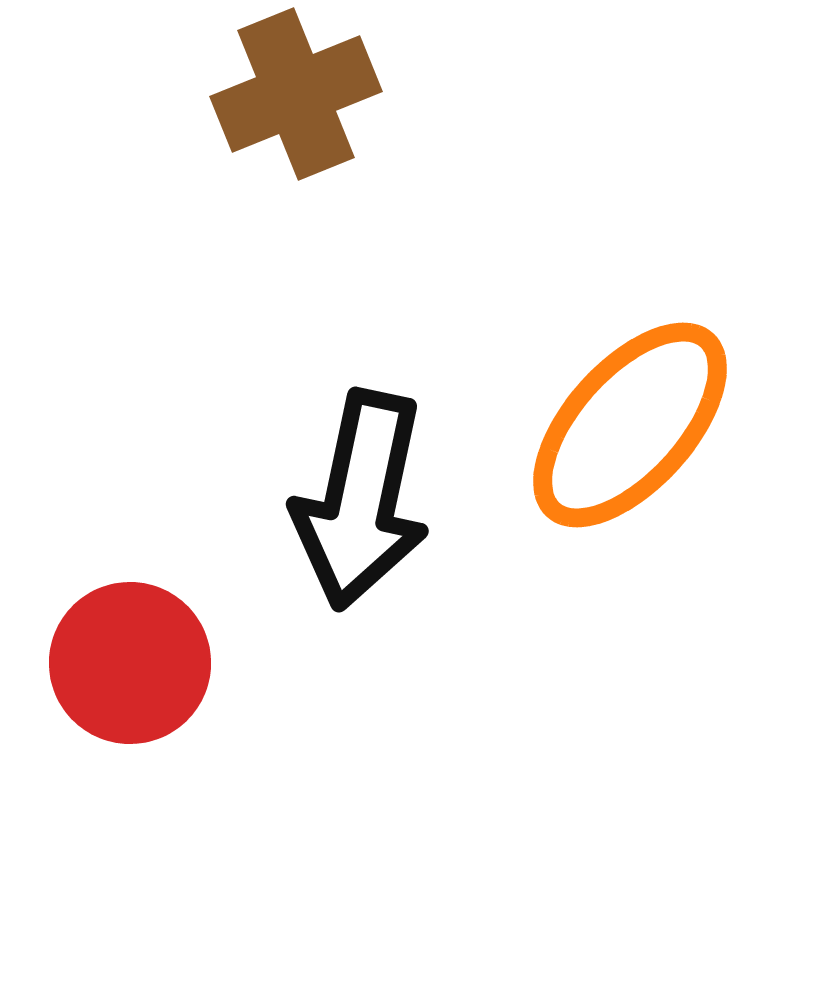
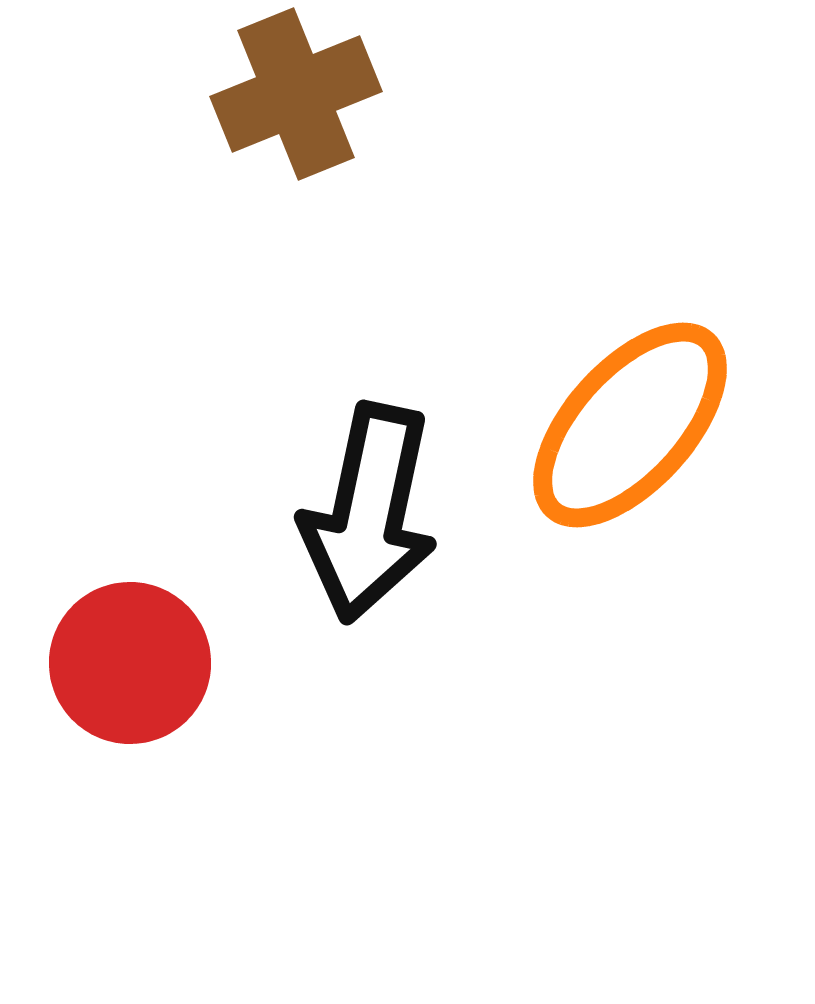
black arrow: moved 8 px right, 13 px down
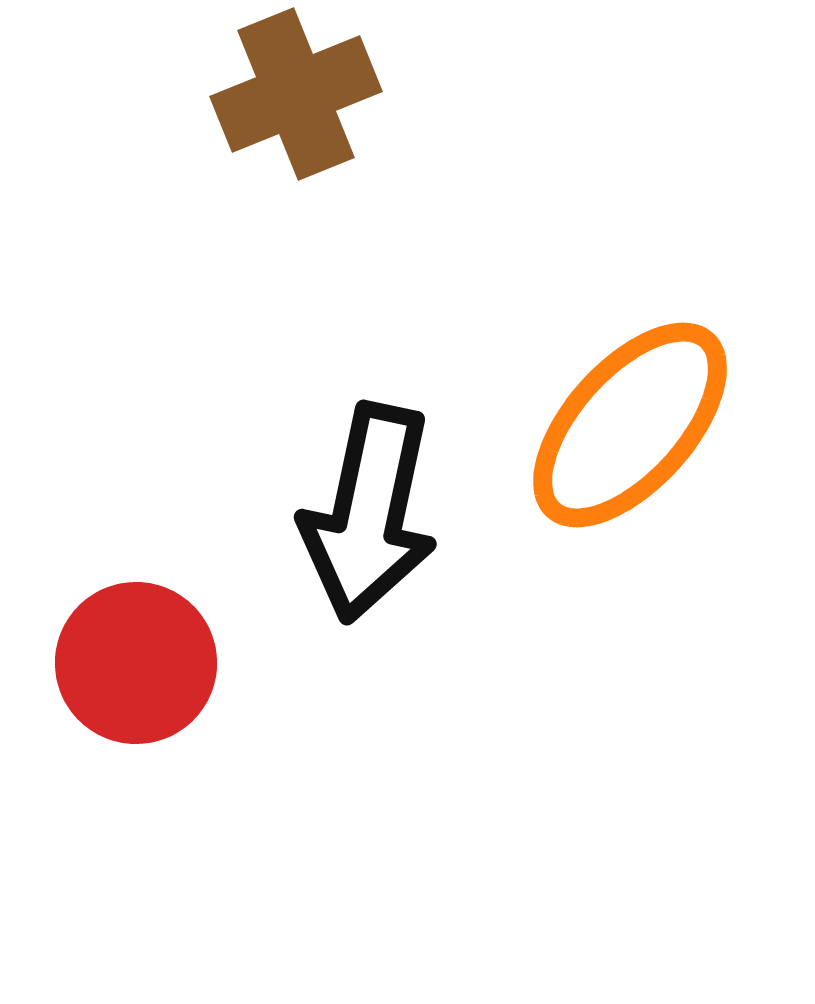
red circle: moved 6 px right
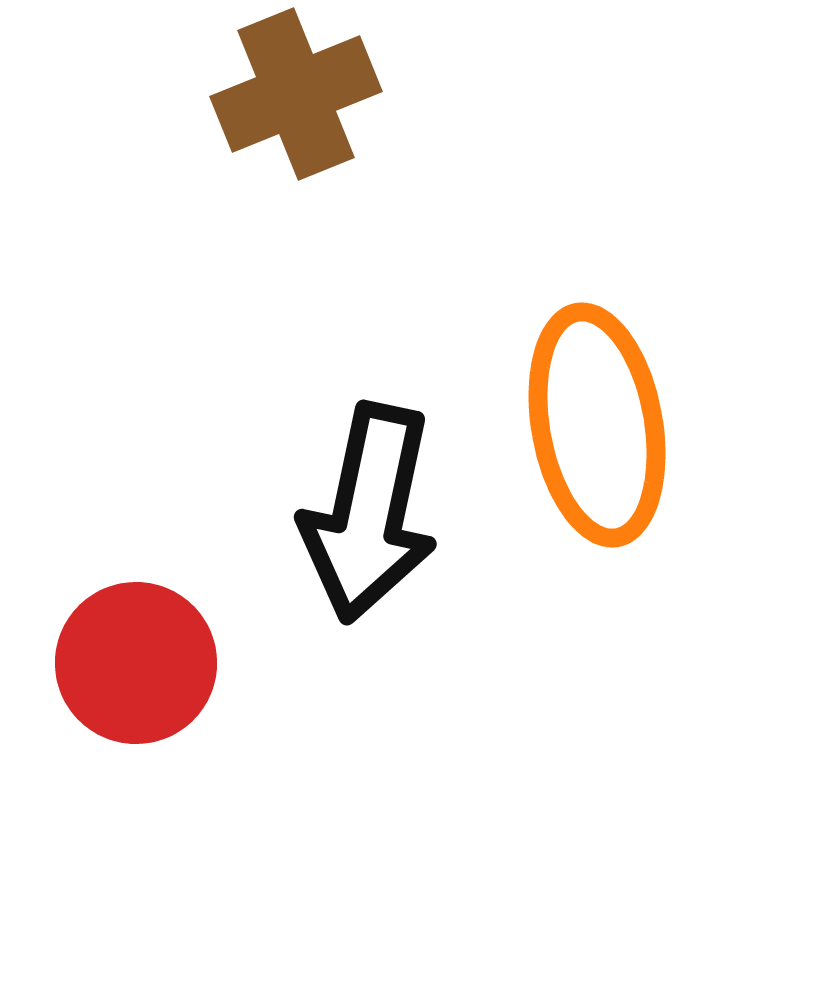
orange ellipse: moved 33 px left; rotated 52 degrees counterclockwise
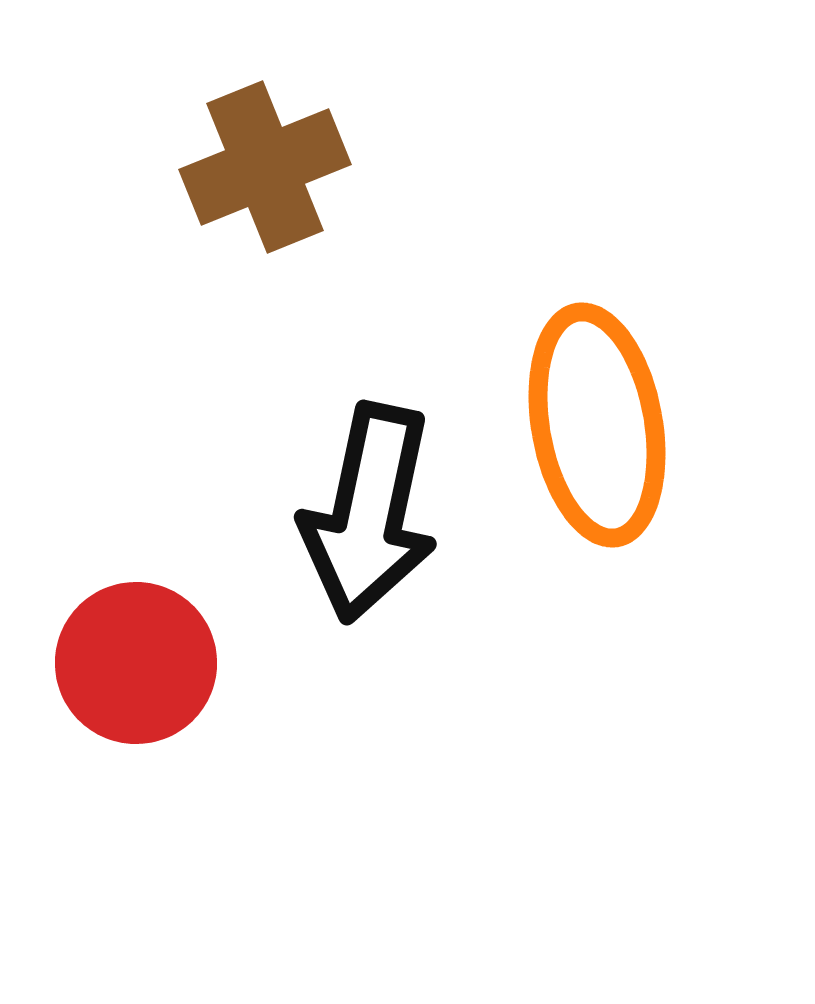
brown cross: moved 31 px left, 73 px down
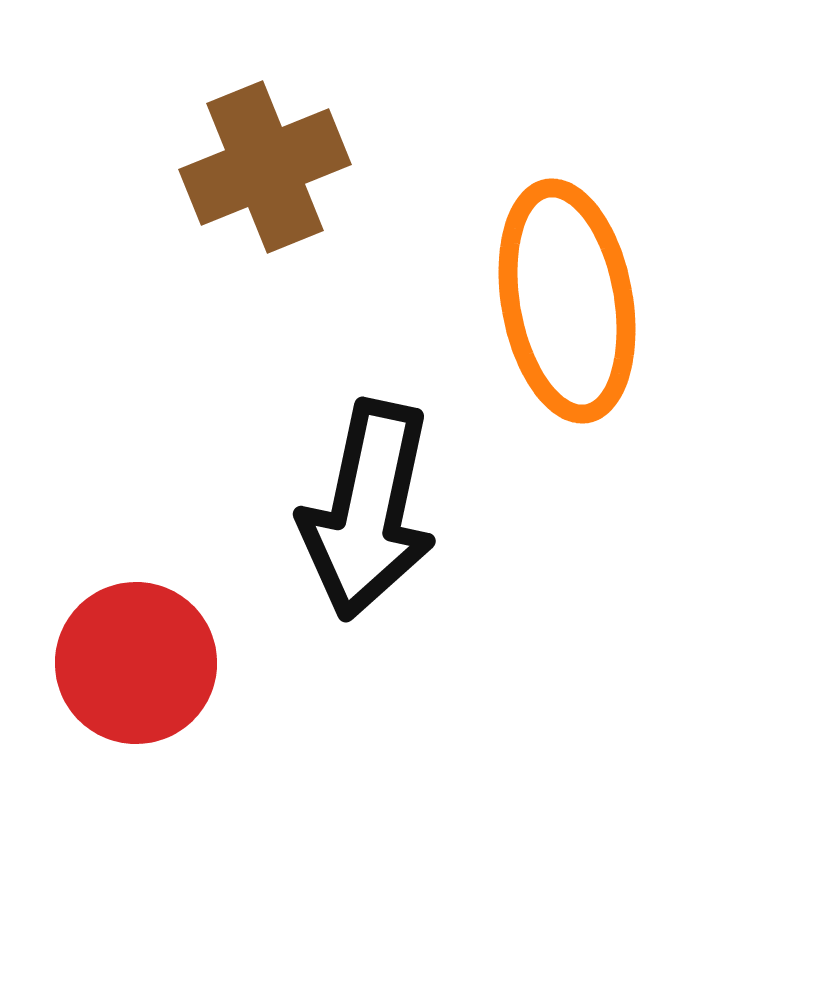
orange ellipse: moved 30 px left, 124 px up
black arrow: moved 1 px left, 3 px up
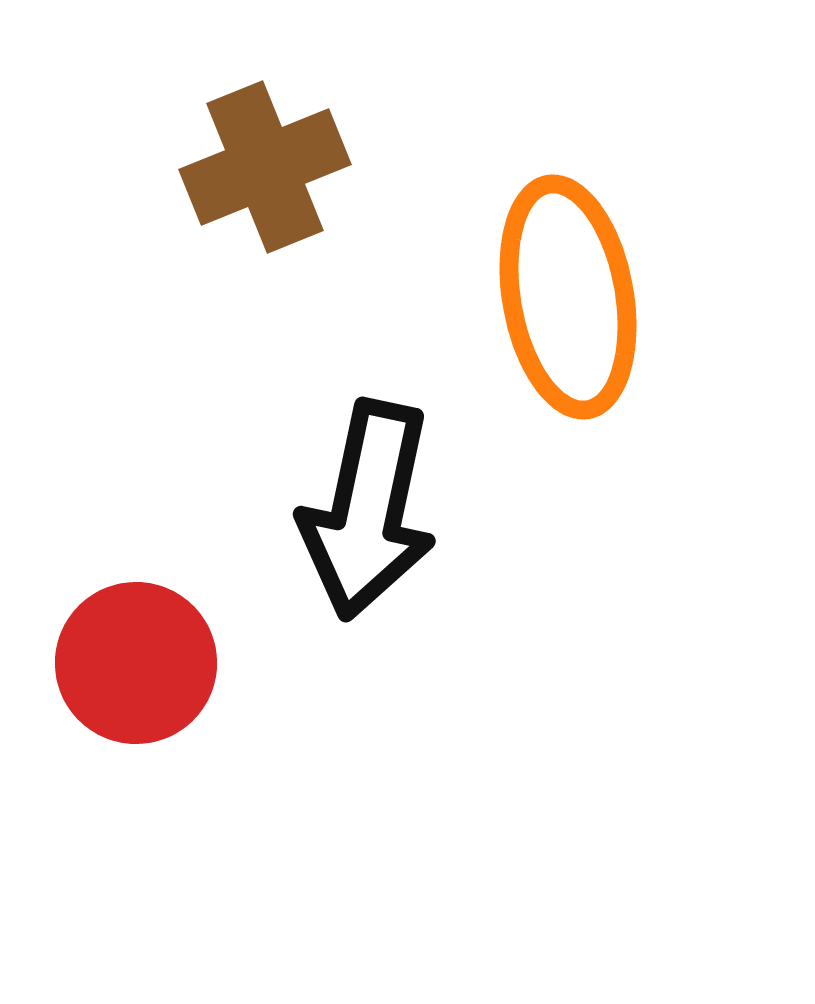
orange ellipse: moved 1 px right, 4 px up
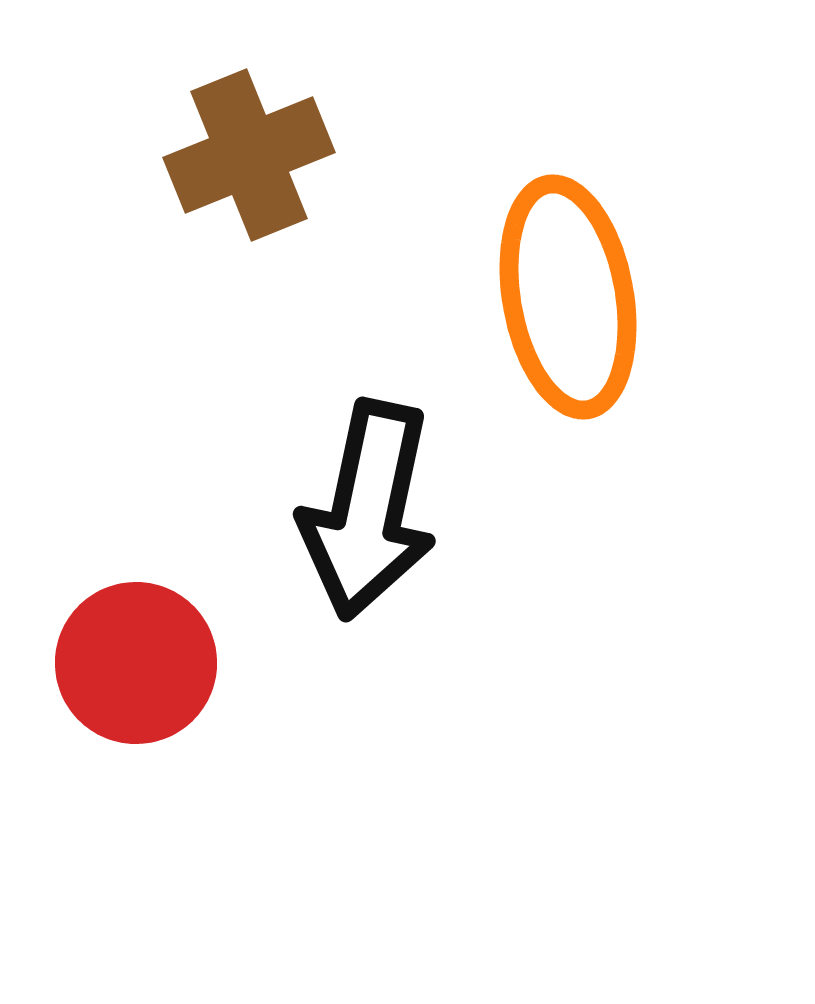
brown cross: moved 16 px left, 12 px up
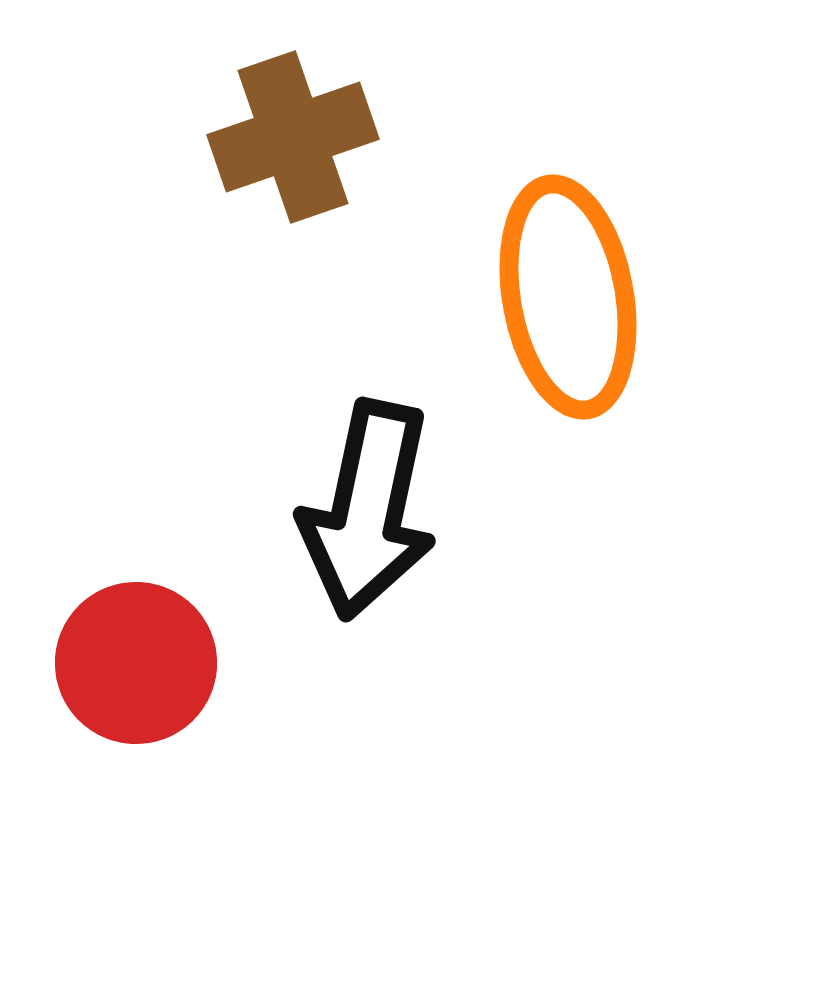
brown cross: moved 44 px right, 18 px up; rotated 3 degrees clockwise
